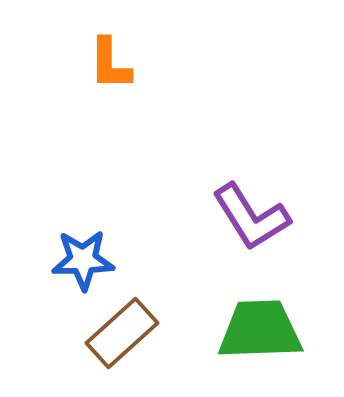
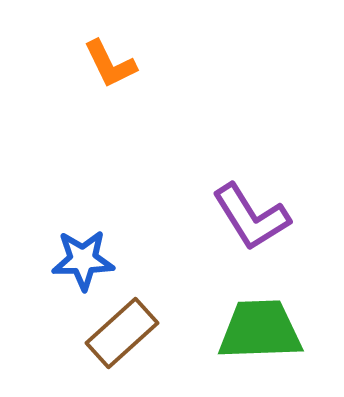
orange L-shape: rotated 26 degrees counterclockwise
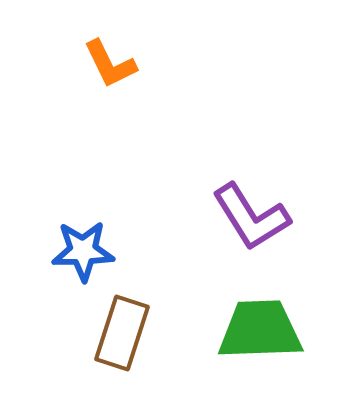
blue star: moved 9 px up
brown rectangle: rotated 30 degrees counterclockwise
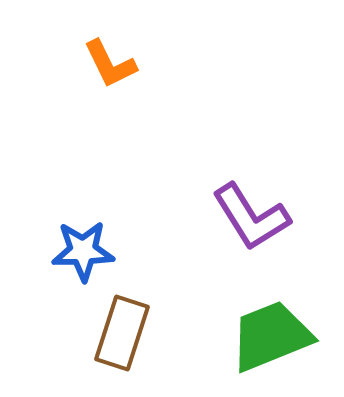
green trapezoid: moved 11 px right, 6 px down; rotated 20 degrees counterclockwise
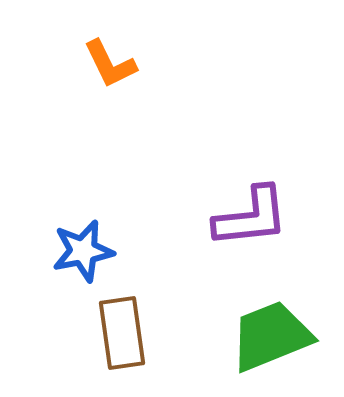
purple L-shape: rotated 64 degrees counterclockwise
blue star: rotated 10 degrees counterclockwise
brown rectangle: rotated 26 degrees counterclockwise
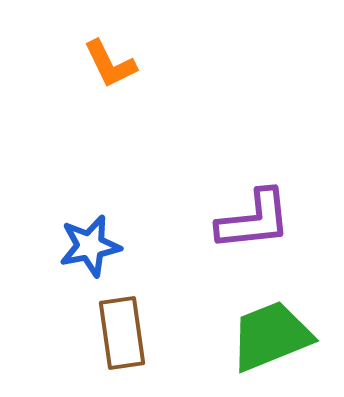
purple L-shape: moved 3 px right, 3 px down
blue star: moved 7 px right, 5 px up
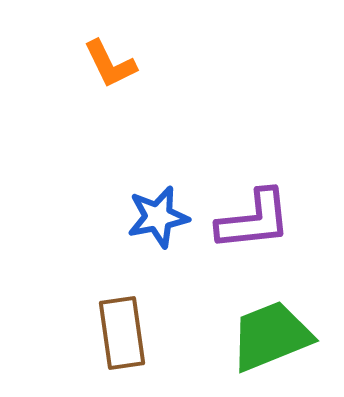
blue star: moved 68 px right, 29 px up
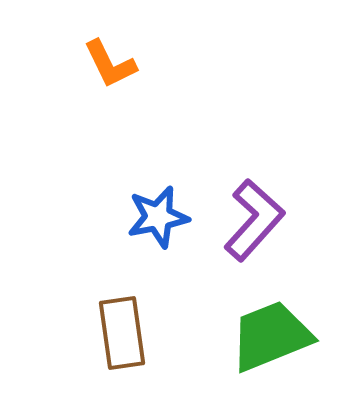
purple L-shape: rotated 42 degrees counterclockwise
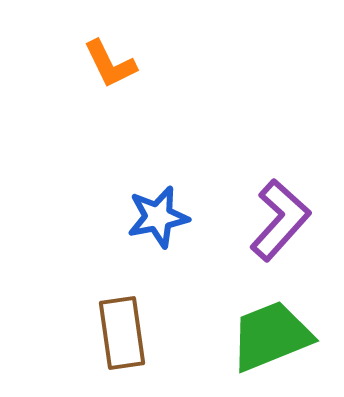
purple L-shape: moved 26 px right
